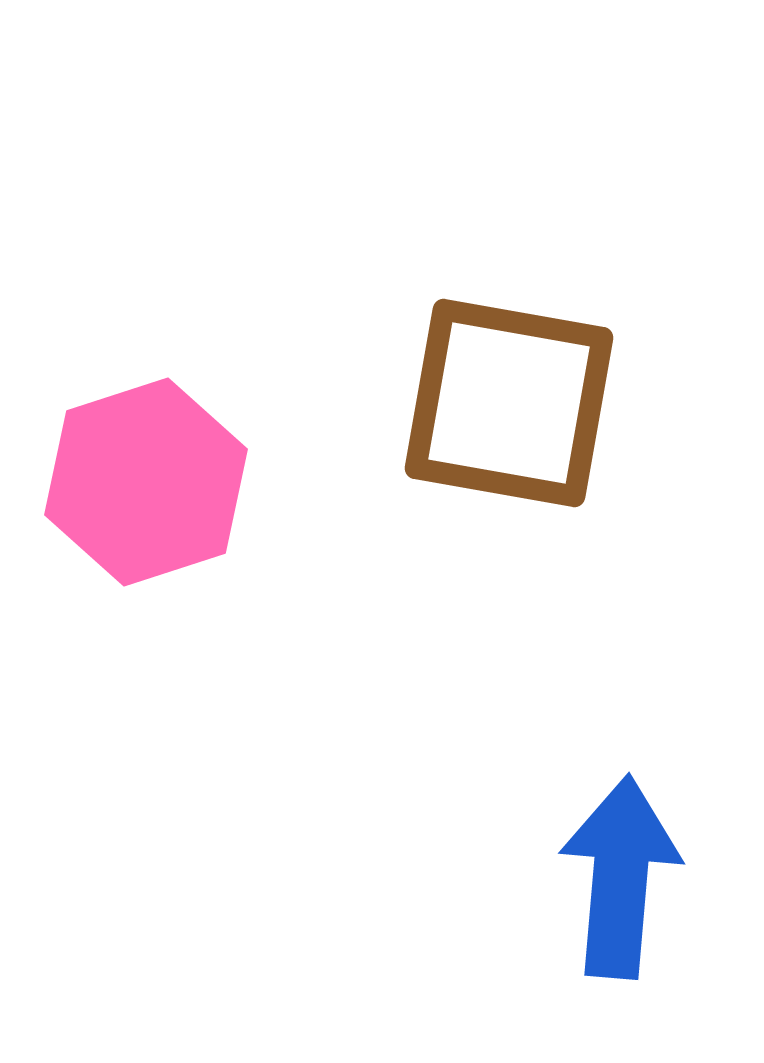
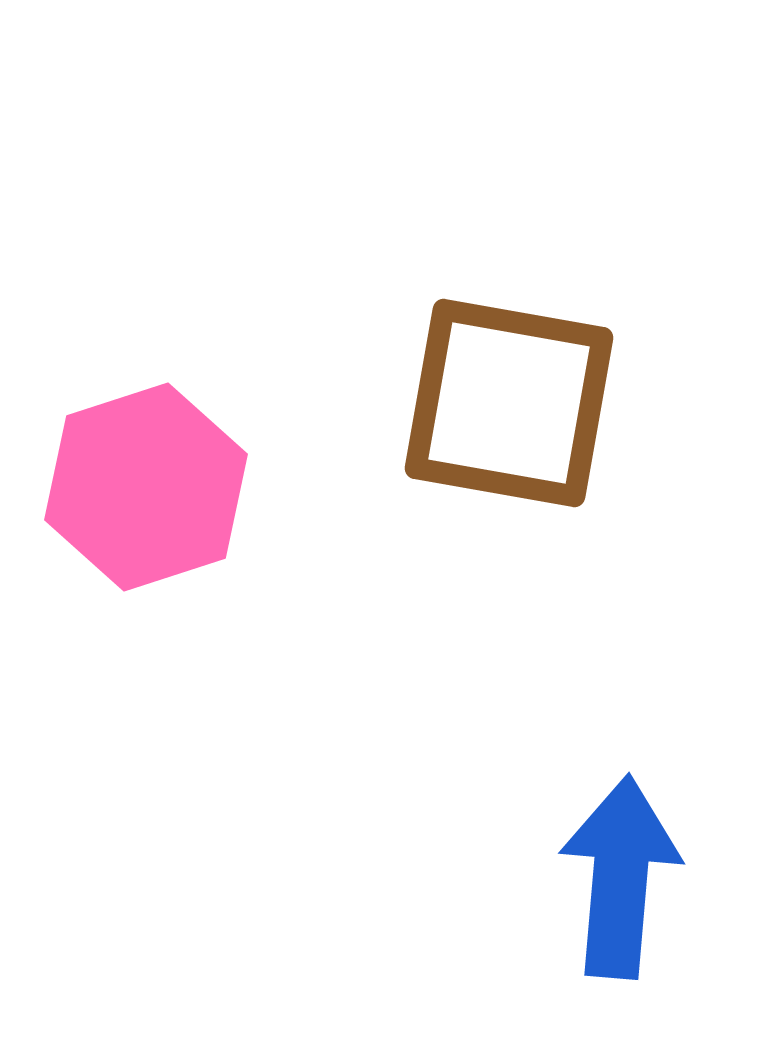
pink hexagon: moved 5 px down
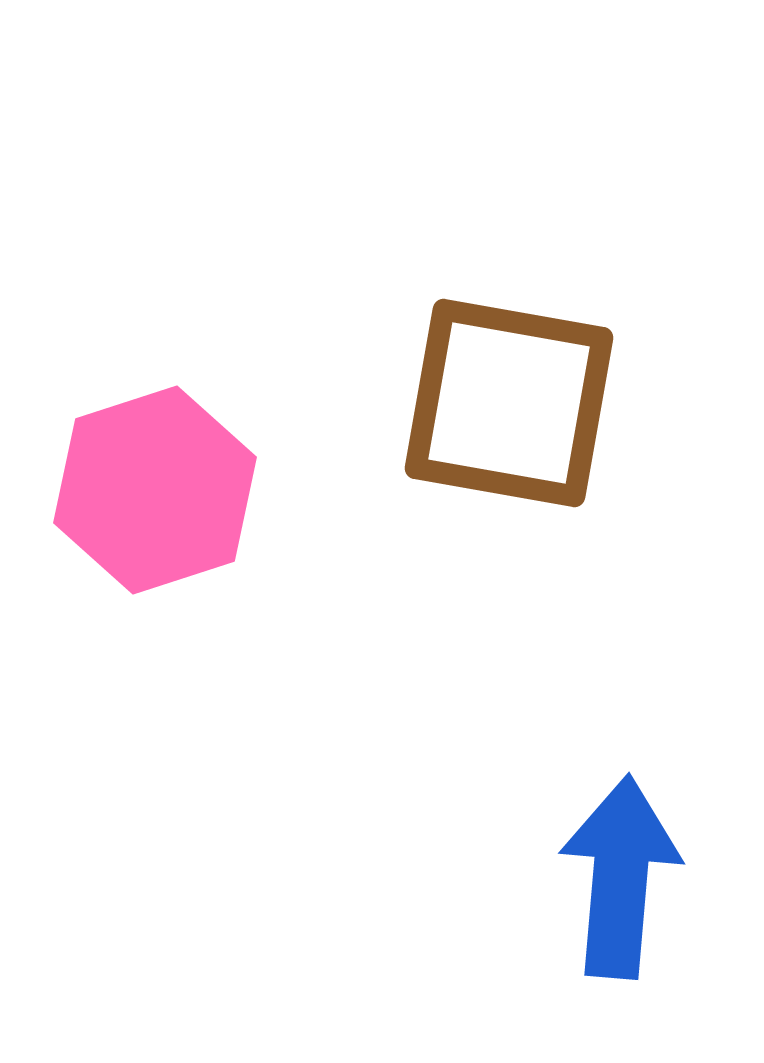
pink hexagon: moved 9 px right, 3 px down
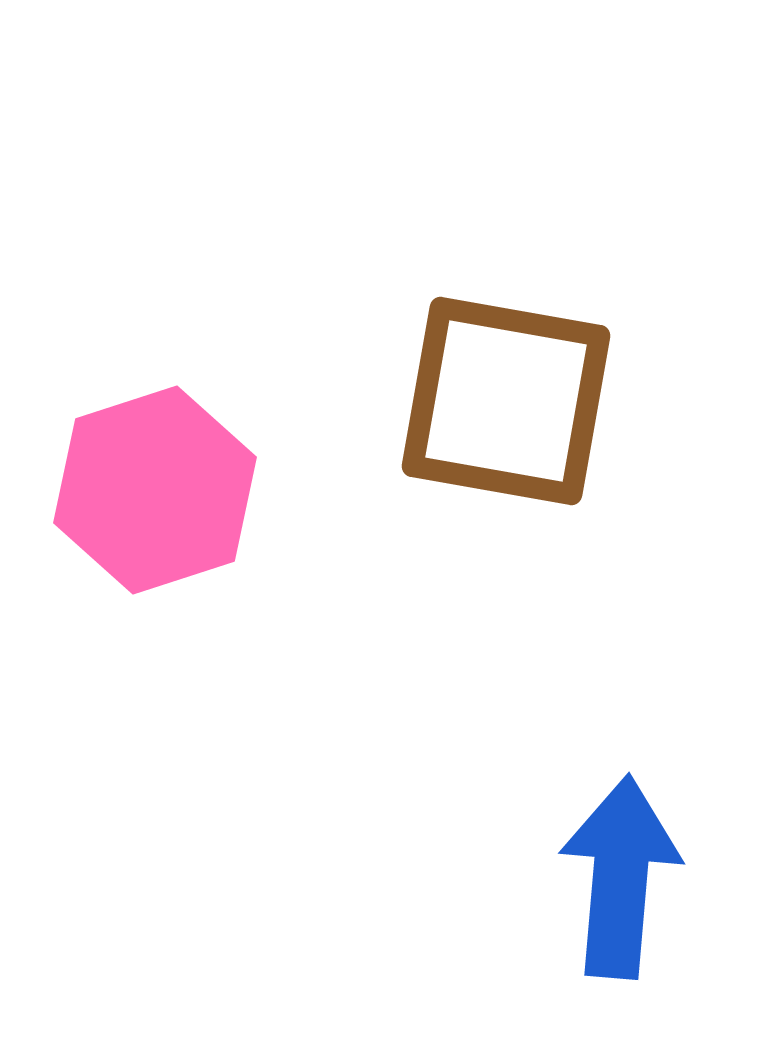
brown square: moved 3 px left, 2 px up
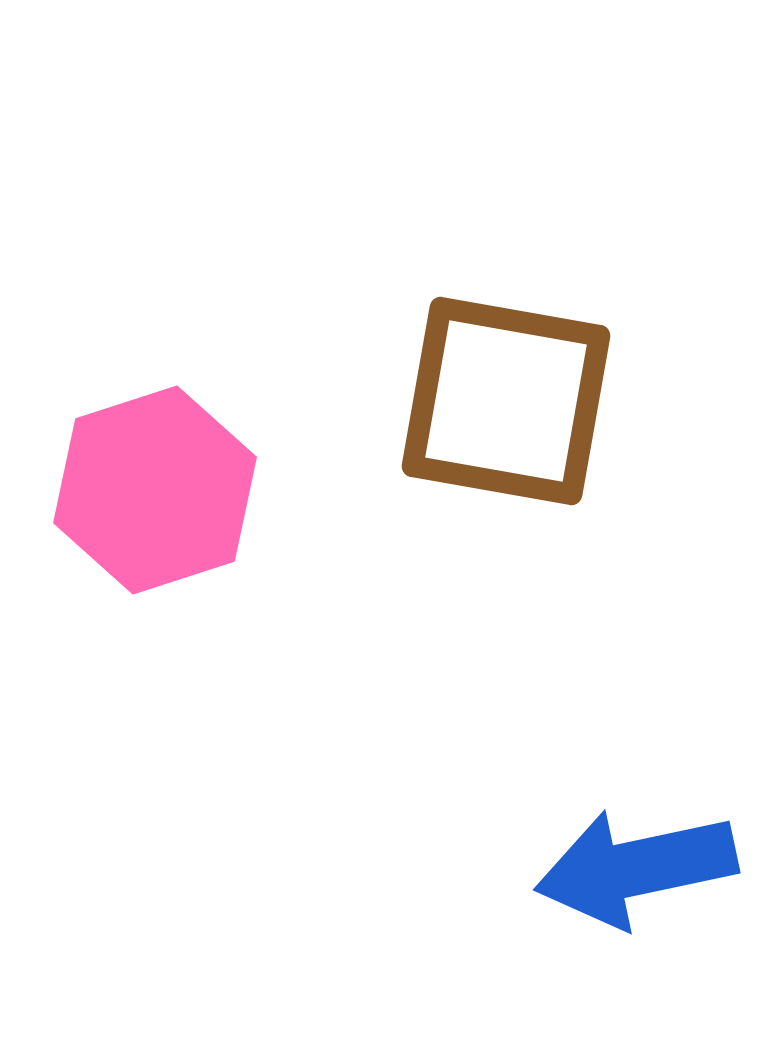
blue arrow: moved 16 px right, 9 px up; rotated 107 degrees counterclockwise
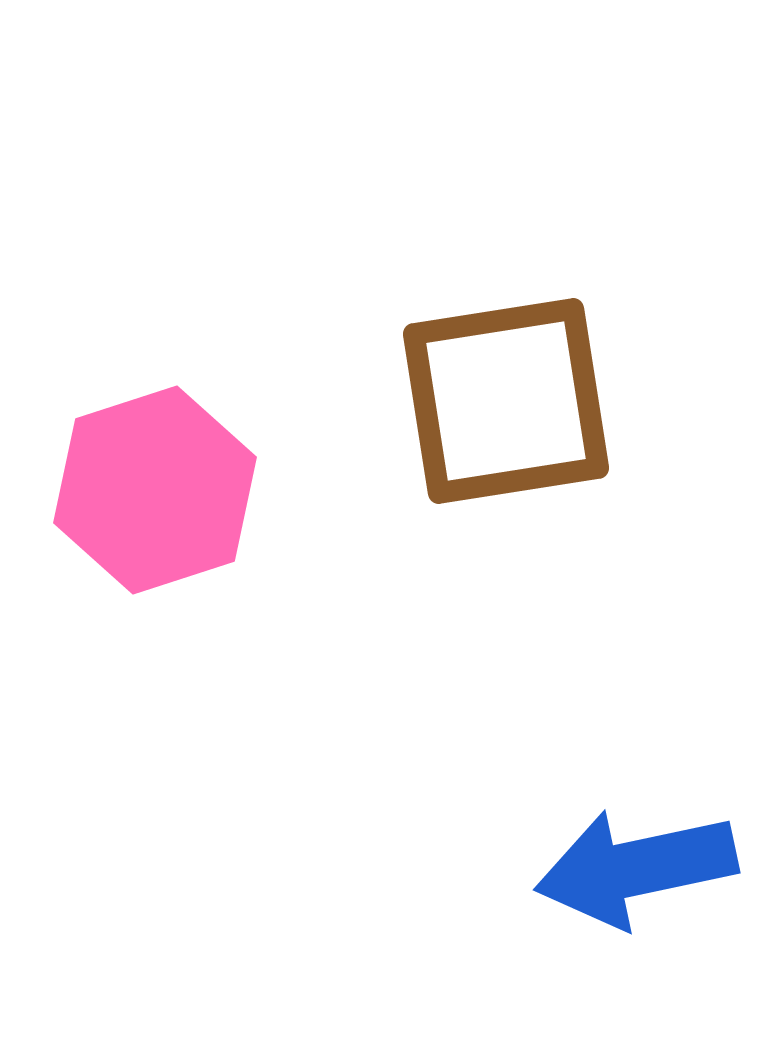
brown square: rotated 19 degrees counterclockwise
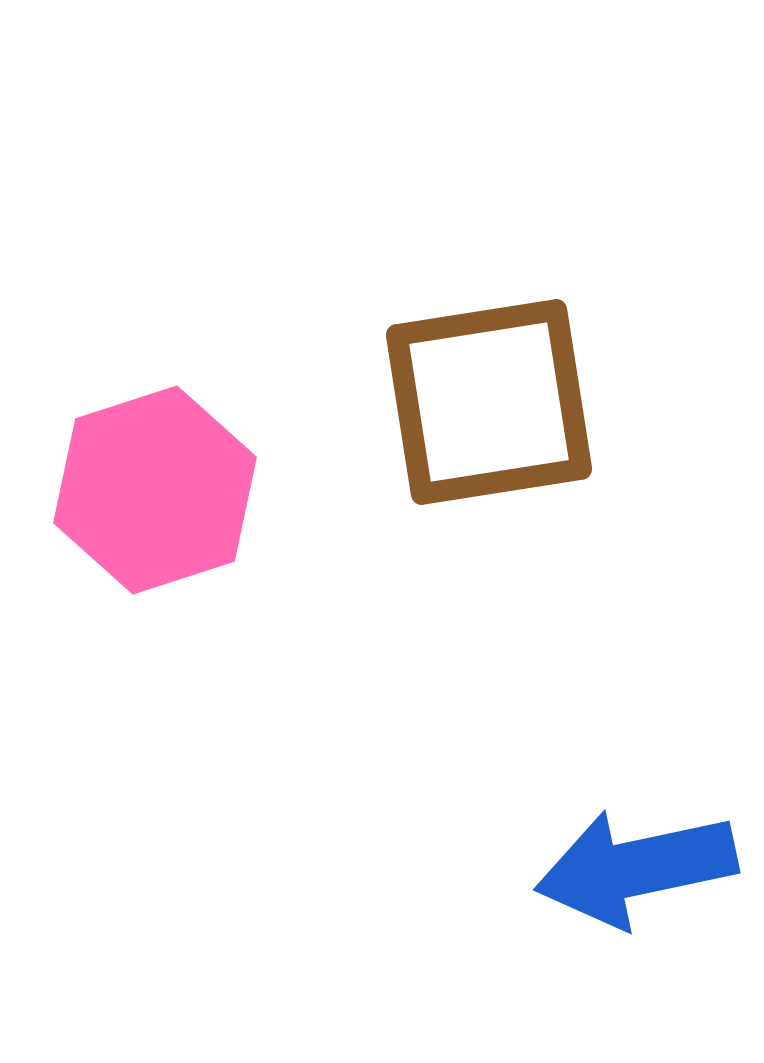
brown square: moved 17 px left, 1 px down
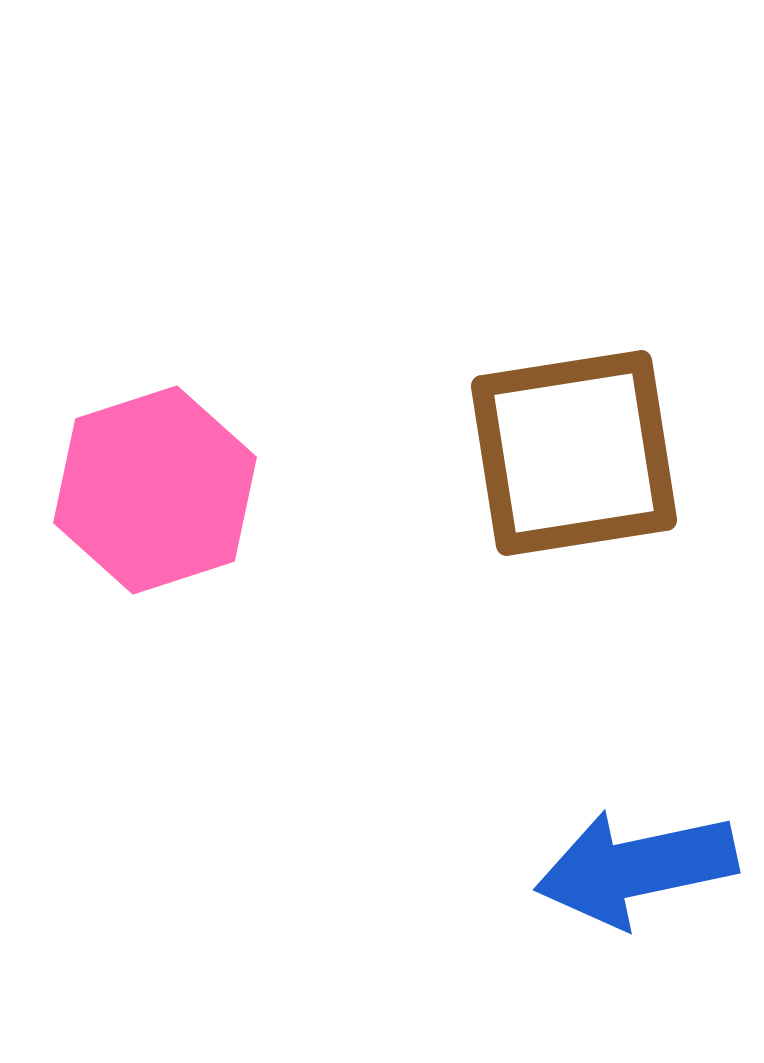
brown square: moved 85 px right, 51 px down
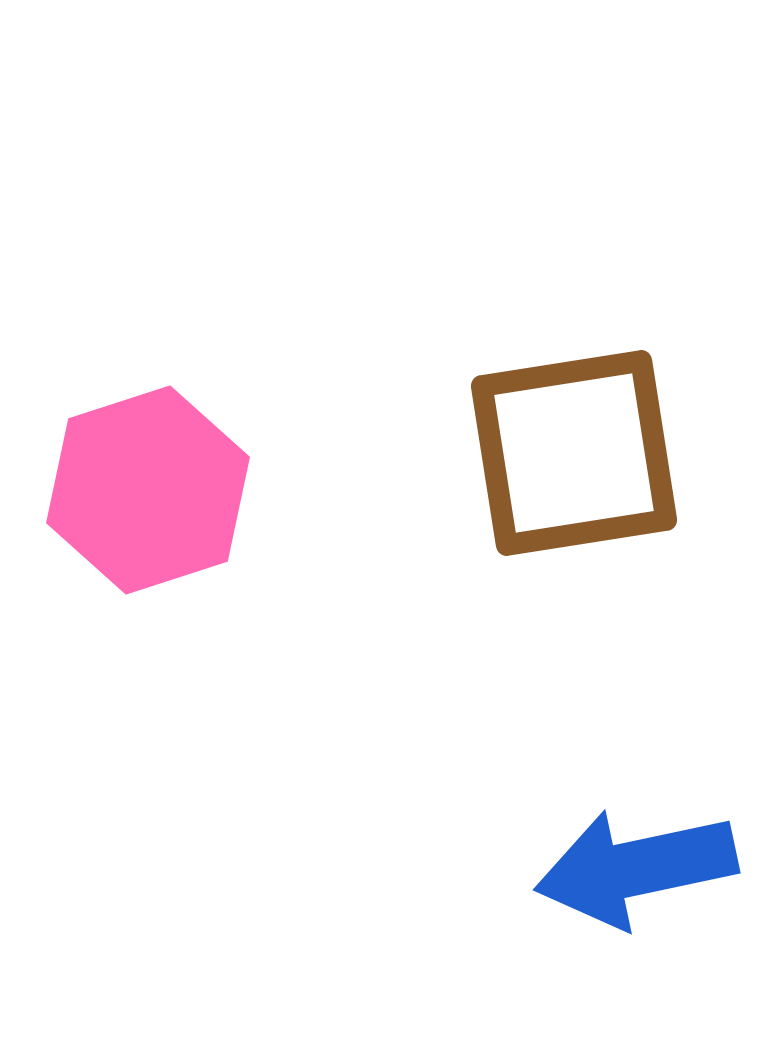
pink hexagon: moved 7 px left
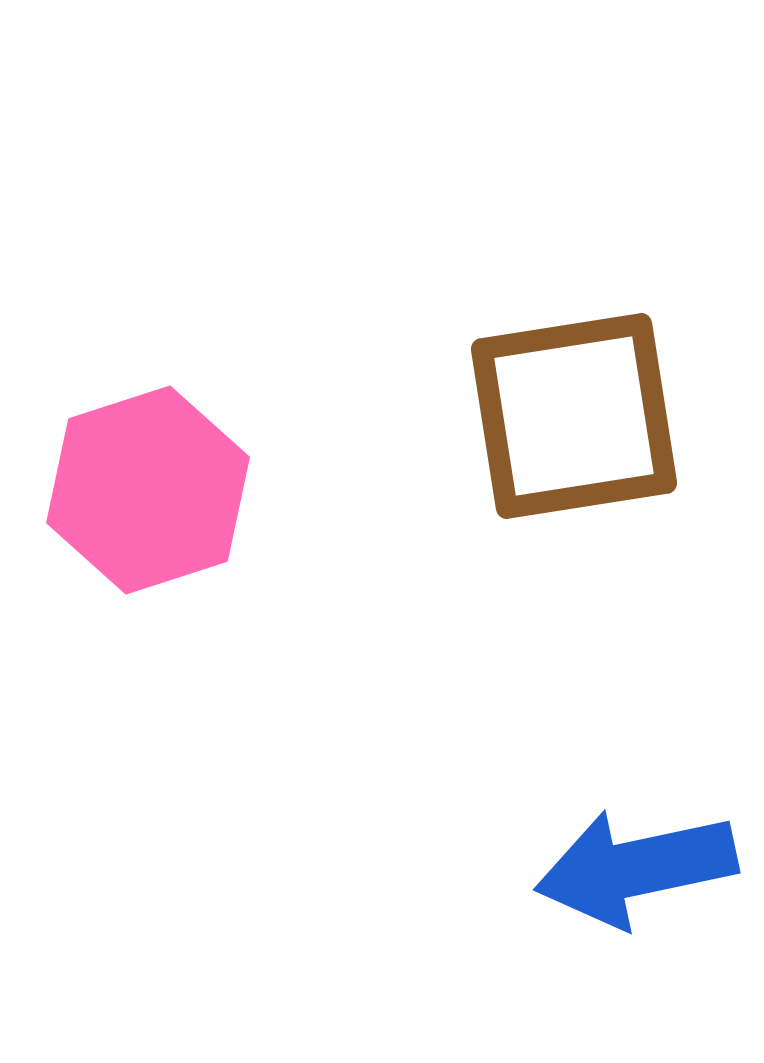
brown square: moved 37 px up
